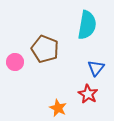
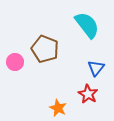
cyan semicircle: rotated 48 degrees counterclockwise
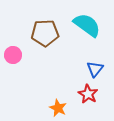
cyan semicircle: rotated 16 degrees counterclockwise
brown pentagon: moved 16 px up; rotated 24 degrees counterclockwise
pink circle: moved 2 px left, 7 px up
blue triangle: moved 1 px left, 1 px down
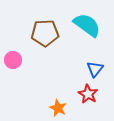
pink circle: moved 5 px down
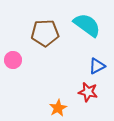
blue triangle: moved 2 px right, 3 px up; rotated 24 degrees clockwise
red star: moved 2 px up; rotated 18 degrees counterclockwise
orange star: rotated 18 degrees clockwise
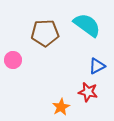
orange star: moved 3 px right, 1 px up
